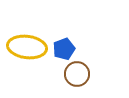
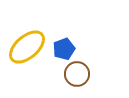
yellow ellipse: rotated 48 degrees counterclockwise
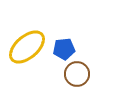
blue pentagon: rotated 15 degrees clockwise
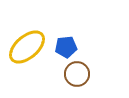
blue pentagon: moved 2 px right, 2 px up
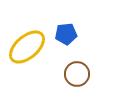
blue pentagon: moved 13 px up
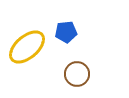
blue pentagon: moved 2 px up
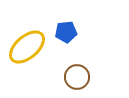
brown circle: moved 3 px down
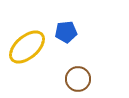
brown circle: moved 1 px right, 2 px down
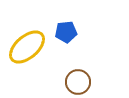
brown circle: moved 3 px down
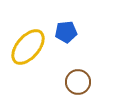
yellow ellipse: moved 1 px right; rotated 9 degrees counterclockwise
